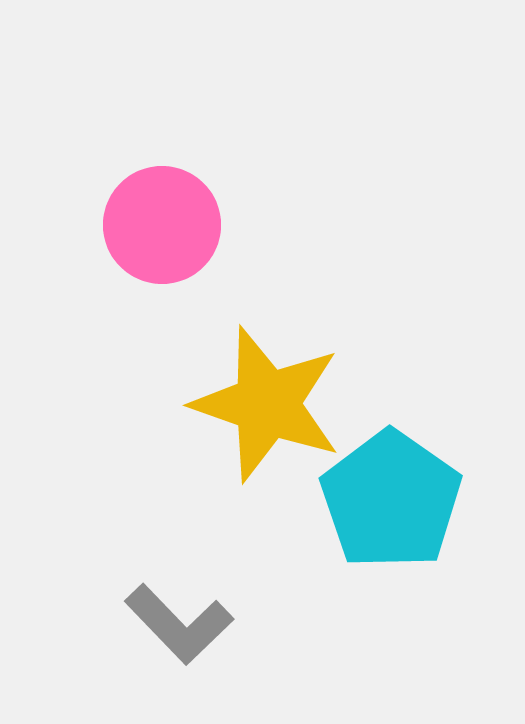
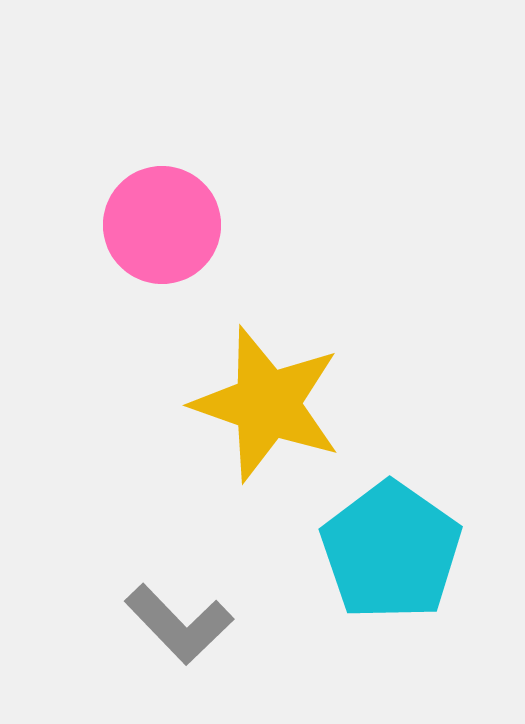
cyan pentagon: moved 51 px down
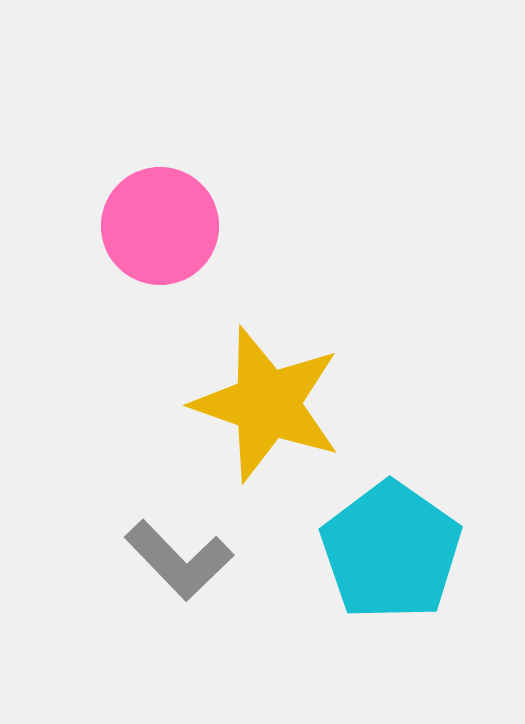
pink circle: moved 2 px left, 1 px down
gray L-shape: moved 64 px up
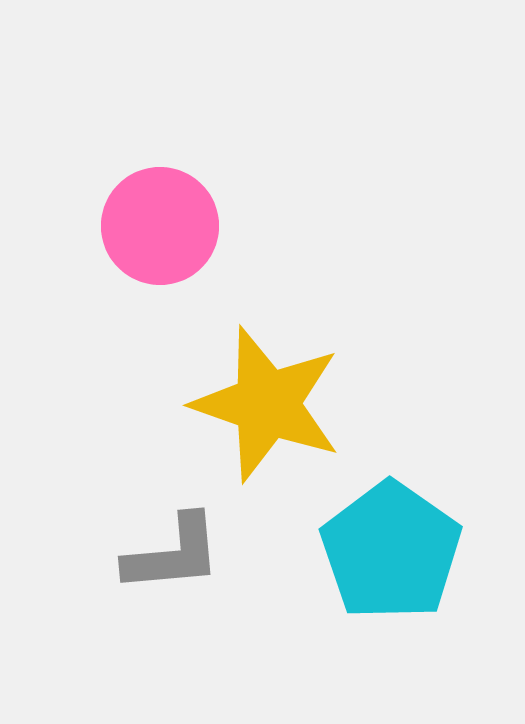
gray L-shape: moved 6 px left, 6 px up; rotated 51 degrees counterclockwise
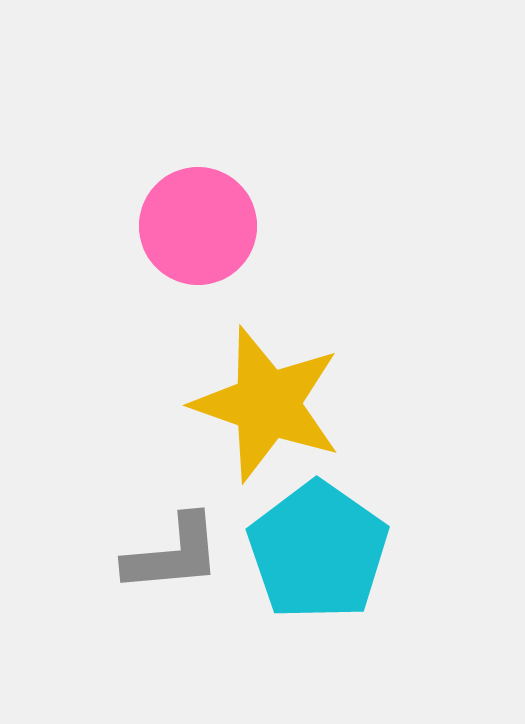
pink circle: moved 38 px right
cyan pentagon: moved 73 px left
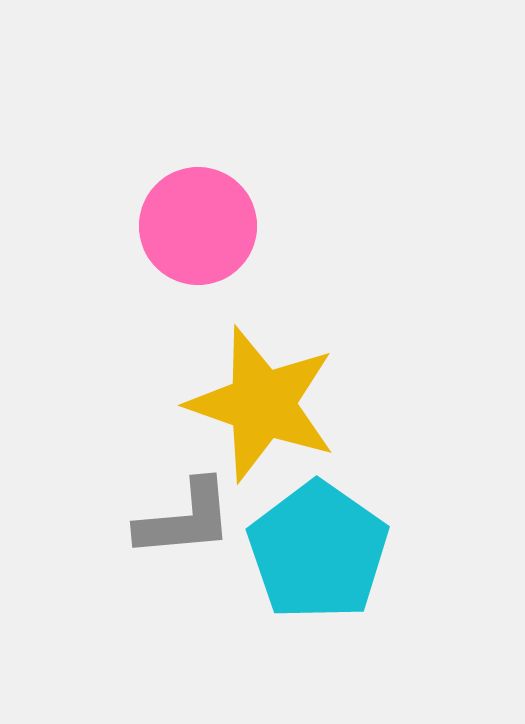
yellow star: moved 5 px left
gray L-shape: moved 12 px right, 35 px up
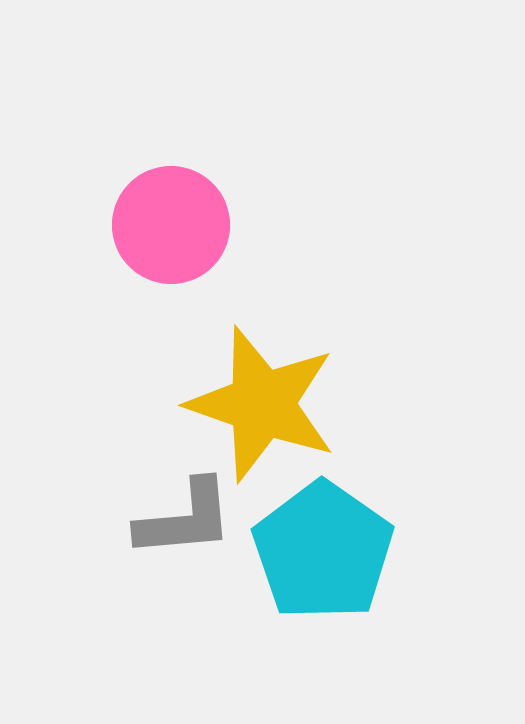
pink circle: moved 27 px left, 1 px up
cyan pentagon: moved 5 px right
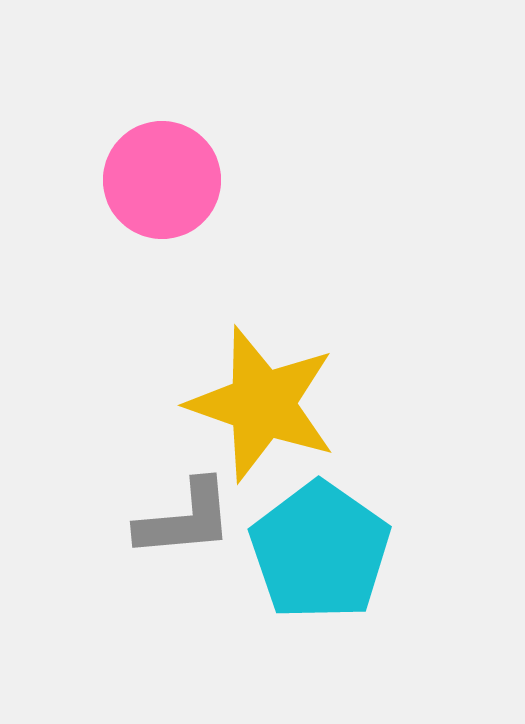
pink circle: moved 9 px left, 45 px up
cyan pentagon: moved 3 px left
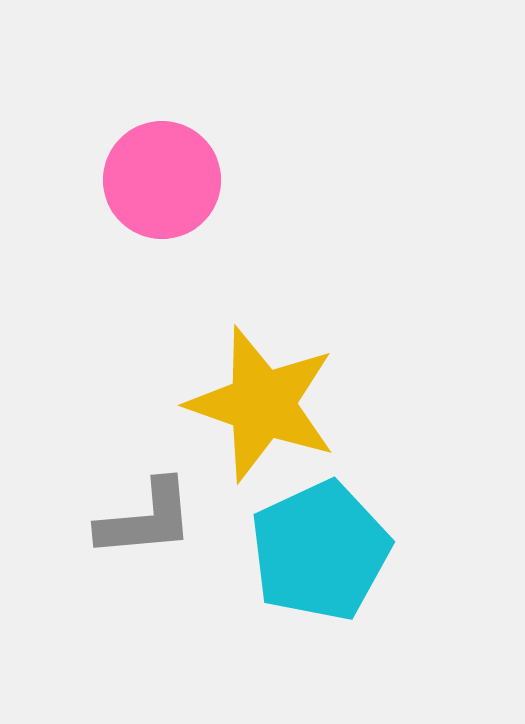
gray L-shape: moved 39 px left
cyan pentagon: rotated 12 degrees clockwise
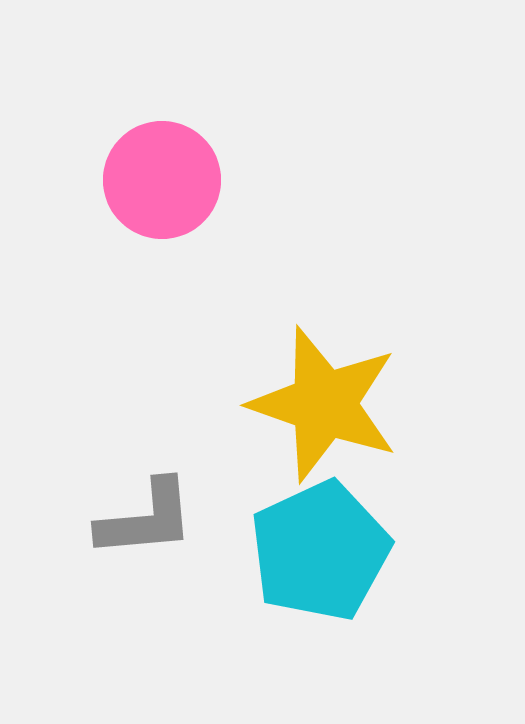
yellow star: moved 62 px right
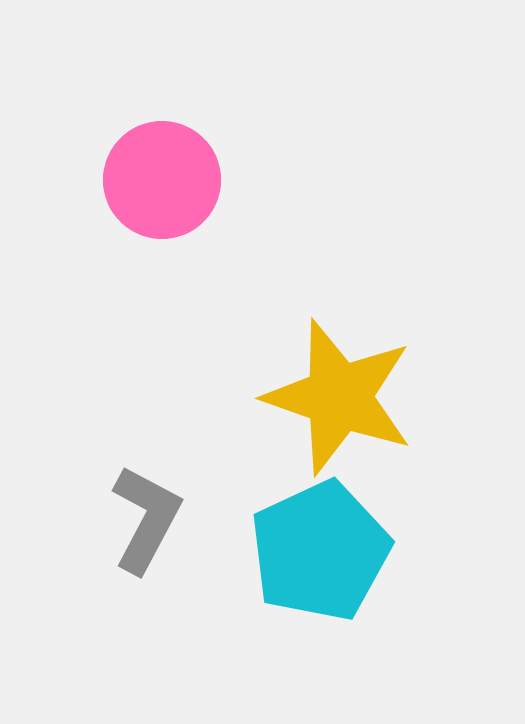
yellow star: moved 15 px right, 7 px up
gray L-shape: rotated 57 degrees counterclockwise
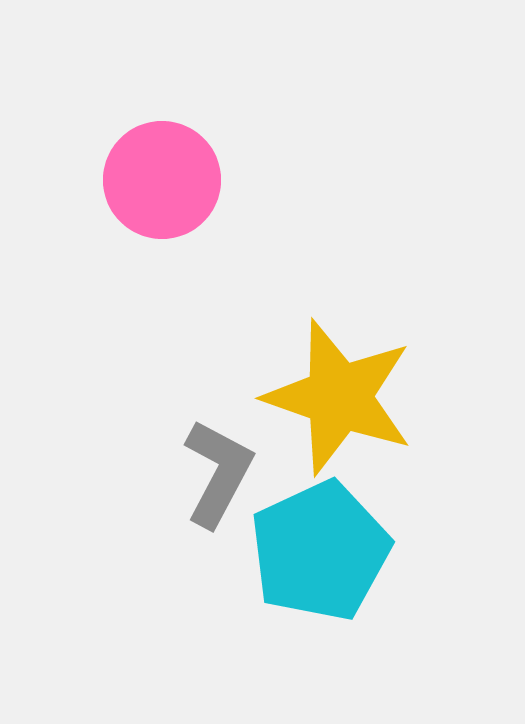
gray L-shape: moved 72 px right, 46 px up
